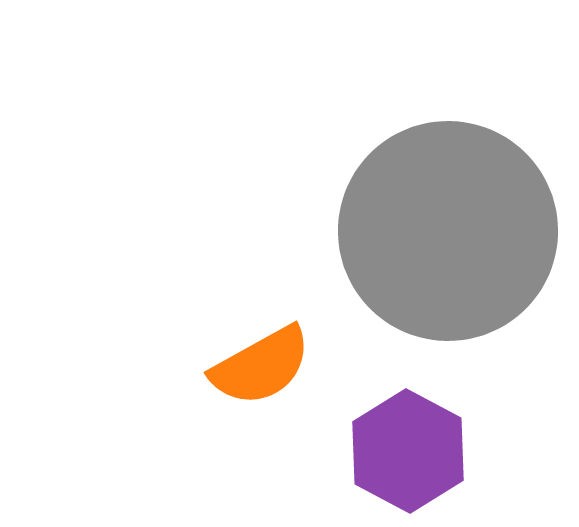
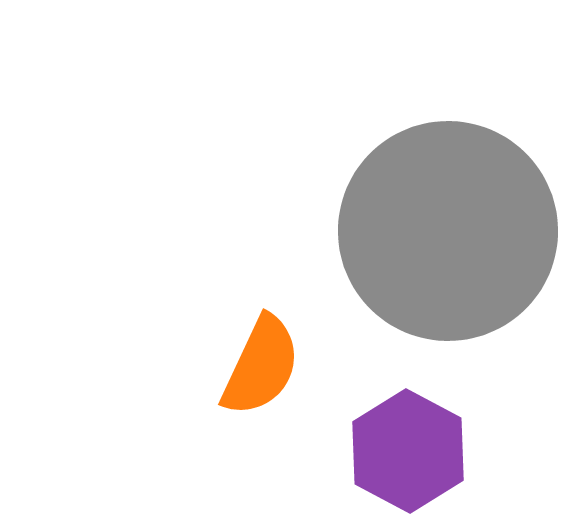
orange semicircle: rotated 36 degrees counterclockwise
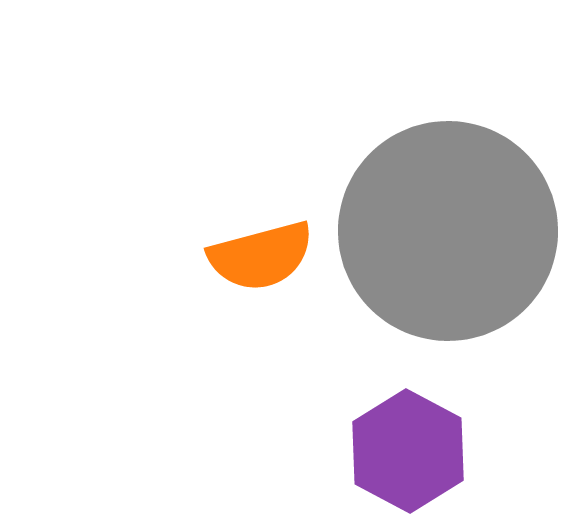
orange semicircle: moved 110 px up; rotated 50 degrees clockwise
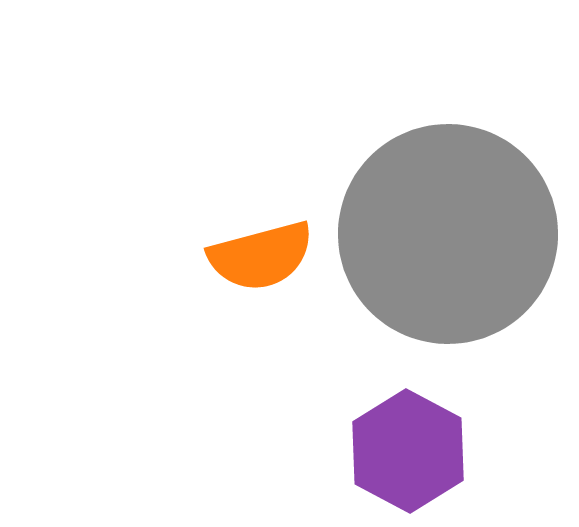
gray circle: moved 3 px down
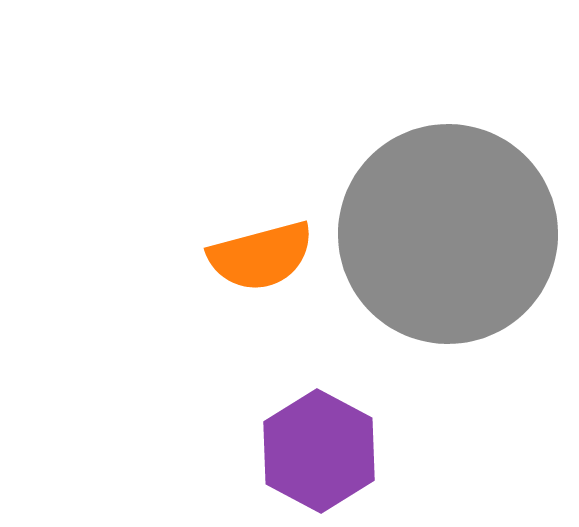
purple hexagon: moved 89 px left
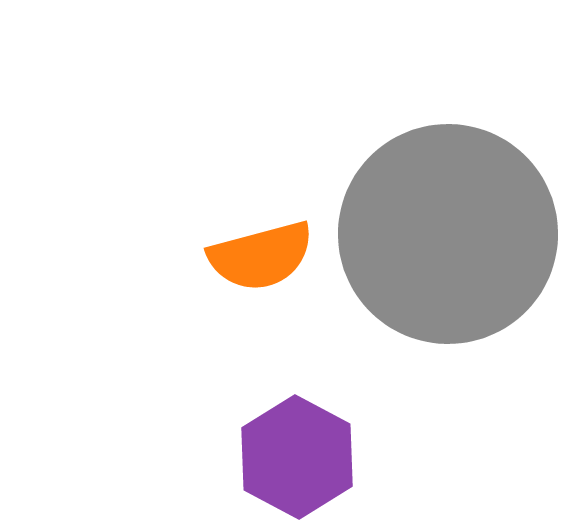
purple hexagon: moved 22 px left, 6 px down
